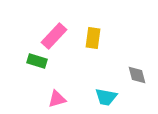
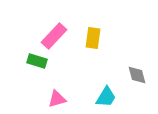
cyan trapezoid: rotated 70 degrees counterclockwise
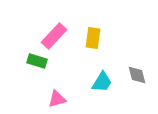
cyan trapezoid: moved 4 px left, 15 px up
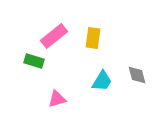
pink rectangle: rotated 8 degrees clockwise
green rectangle: moved 3 px left
cyan trapezoid: moved 1 px up
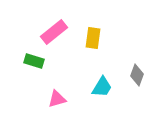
pink rectangle: moved 4 px up
gray diamond: rotated 35 degrees clockwise
cyan trapezoid: moved 6 px down
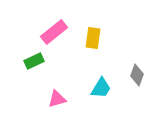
green rectangle: rotated 42 degrees counterclockwise
cyan trapezoid: moved 1 px left, 1 px down
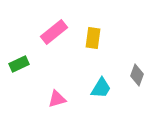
green rectangle: moved 15 px left, 3 px down
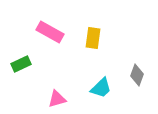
pink rectangle: moved 4 px left; rotated 68 degrees clockwise
green rectangle: moved 2 px right
cyan trapezoid: rotated 15 degrees clockwise
